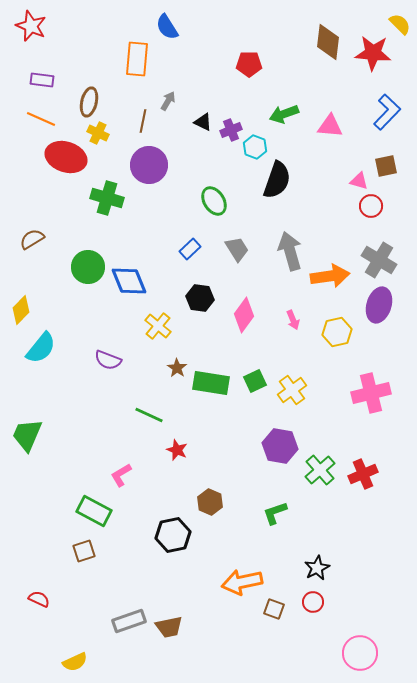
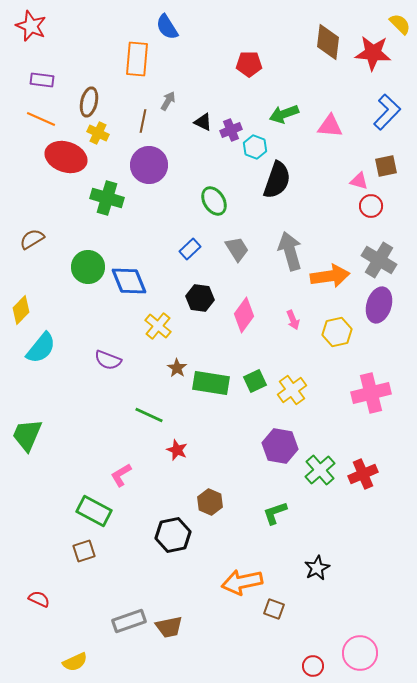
red circle at (313, 602): moved 64 px down
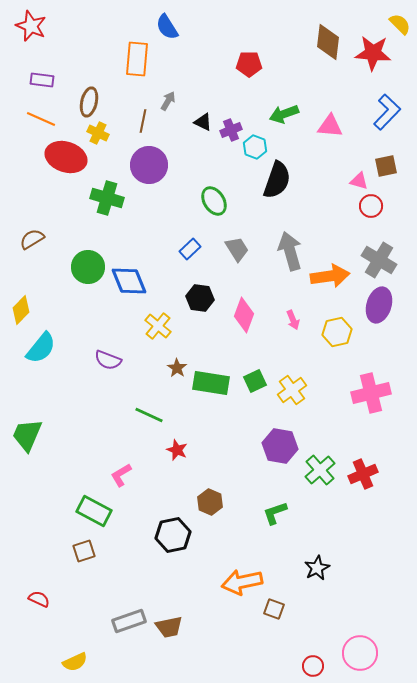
pink diamond at (244, 315): rotated 16 degrees counterclockwise
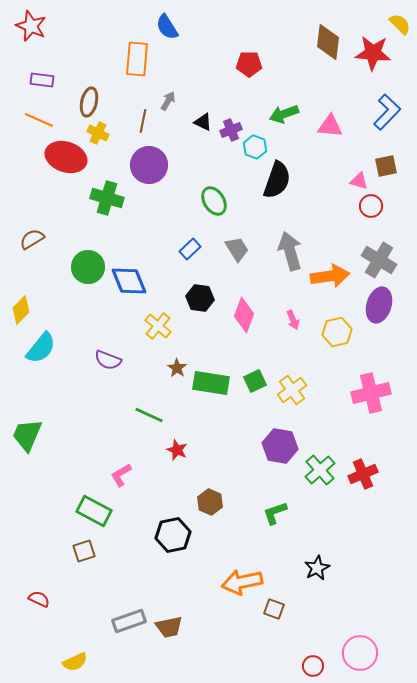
orange line at (41, 119): moved 2 px left, 1 px down
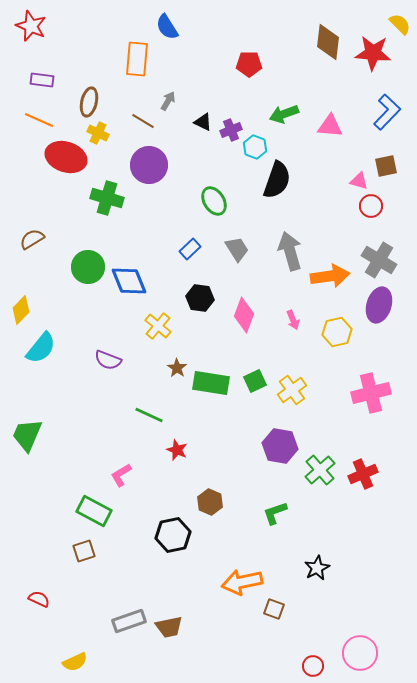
brown line at (143, 121): rotated 70 degrees counterclockwise
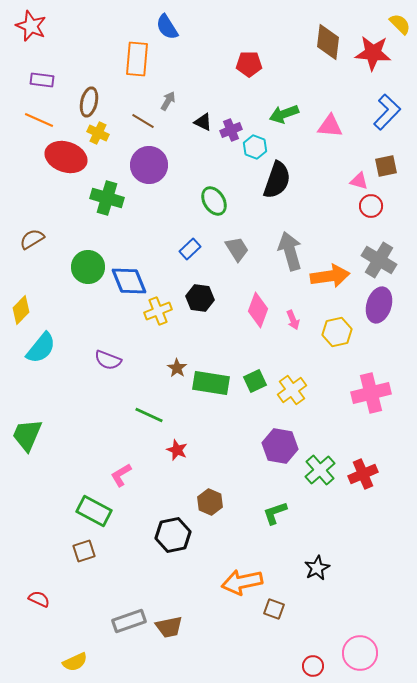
pink diamond at (244, 315): moved 14 px right, 5 px up
yellow cross at (158, 326): moved 15 px up; rotated 28 degrees clockwise
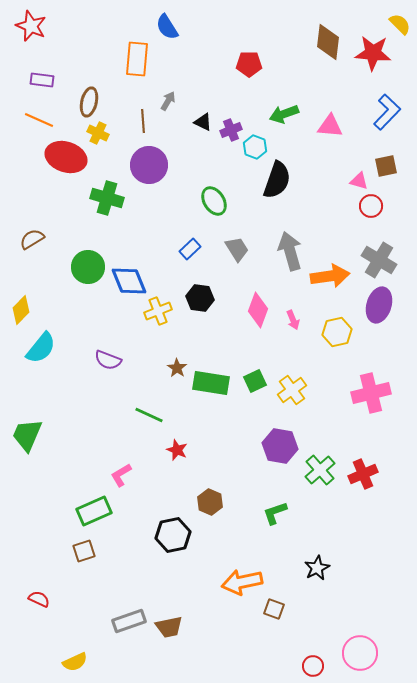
brown line at (143, 121): rotated 55 degrees clockwise
green rectangle at (94, 511): rotated 52 degrees counterclockwise
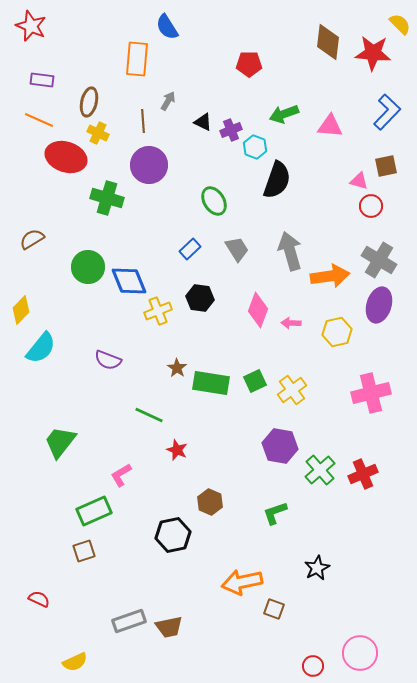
pink arrow at (293, 320): moved 2 px left, 3 px down; rotated 114 degrees clockwise
green trapezoid at (27, 435): moved 33 px right, 7 px down; rotated 15 degrees clockwise
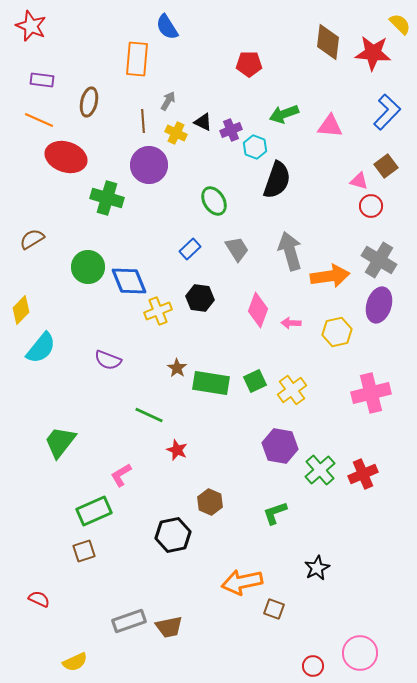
yellow cross at (98, 133): moved 78 px right
brown square at (386, 166): rotated 25 degrees counterclockwise
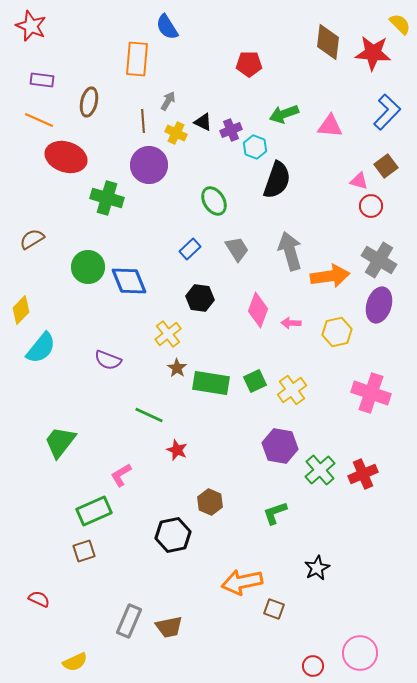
yellow cross at (158, 311): moved 10 px right, 23 px down; rotated 16 degrees counterclockwise
pink cross at (371, 393): rotated 33 degrees clockwise
gray rectangle at (129, 621): rotated 48 degrees counterclockwise
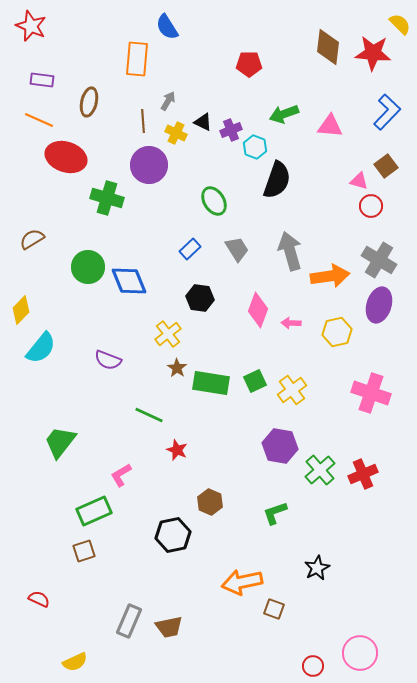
brown diamond at (328, 42): moved 5 px down
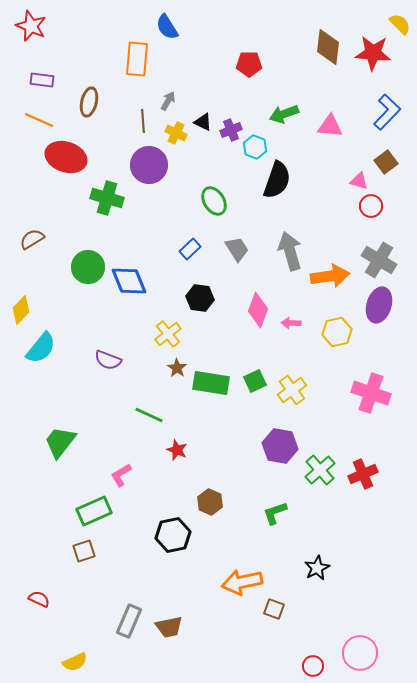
brown square at (386, 166): moved 4 px up
